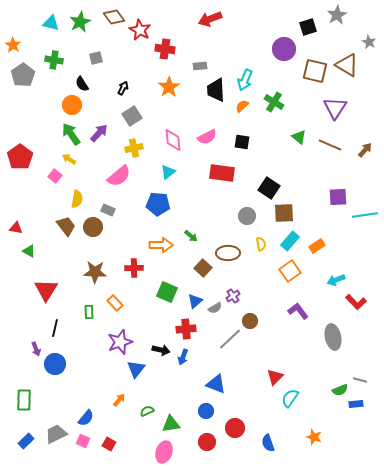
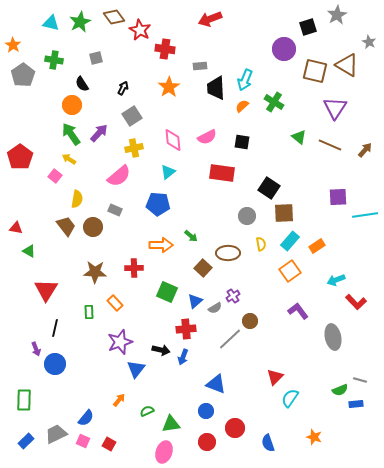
black trapezoid at (216, 90): moved 2 px up
gray rectangle at (108, 210): moved 7 px right
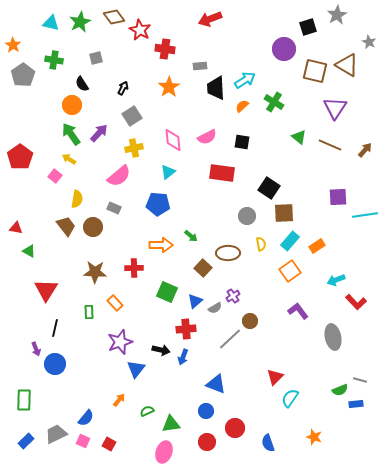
cyan arrow at (245, 80): rotated 145 degrees counterclockwise
gray rectangle at (115, 210): moved 1 px left, 2 px up
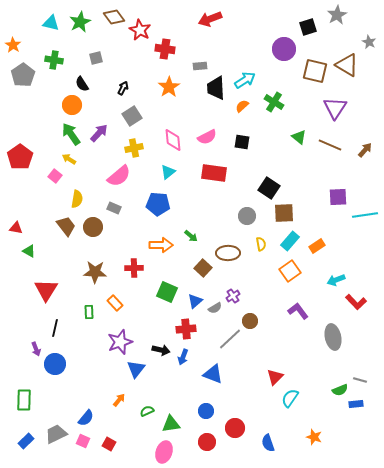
red rectangle at (222, 173): moved 8 px left
blue triangle at (216, 384): moved 3 px left, 10 px up
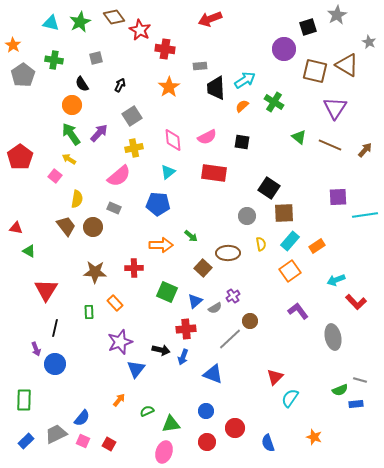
black arrow at (123, 88): moved 3 px left, 3 px up
blue semicircle at (86, 418): moved 4 px left
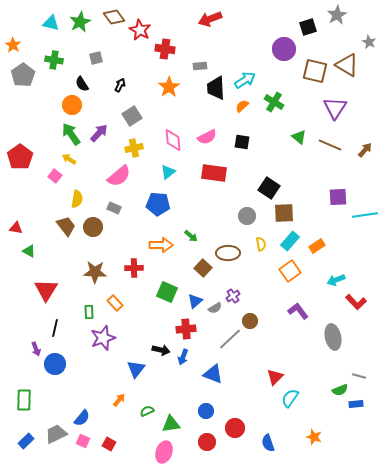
purple star at (120, 342): moved 17 px left, 4 px up
gray line at (360, 380): moved 1 px left, 4 px up
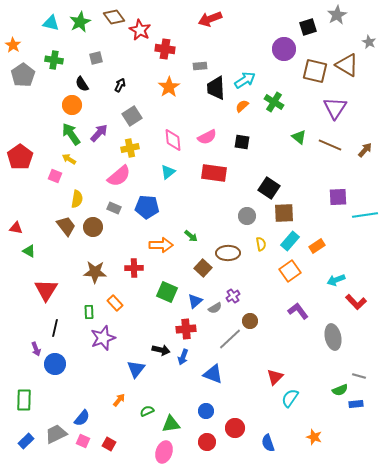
yellow cross at (134, 148): moved 4 px left
pink square at (55, 176): rotated 16 degrees counterclockwise
blue pentagon at (158, 204): moved 11 px left, 3 px down
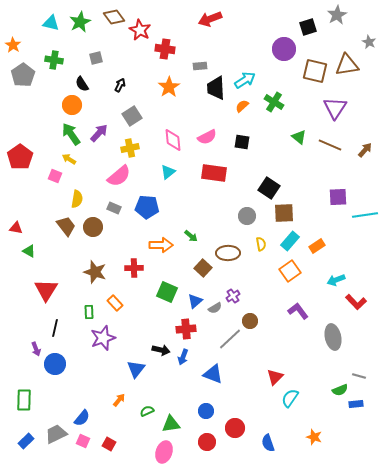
brown triangle at (347, 65): rotated 40 degrees counterclockwise
brown star at (95, 272): rotated 15 degrees clockwise
